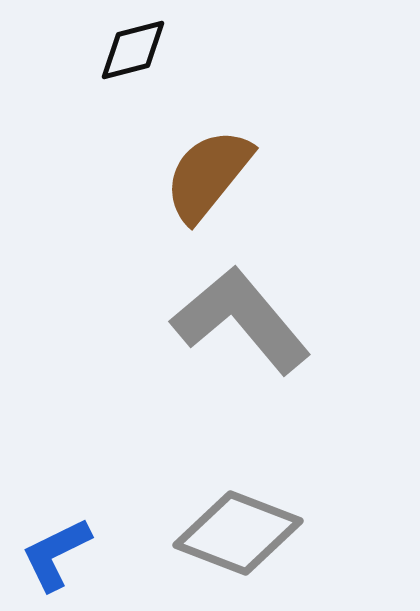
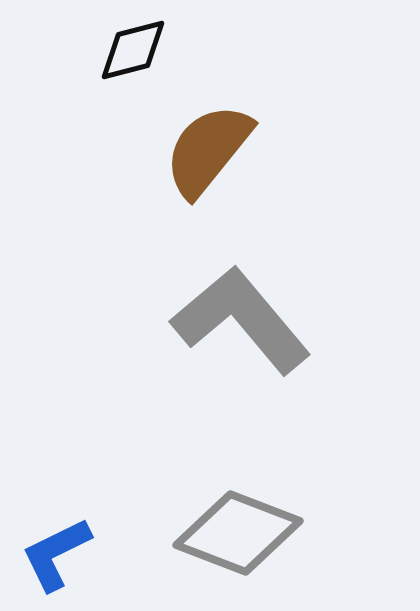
brown semicircle: moved 25 px up
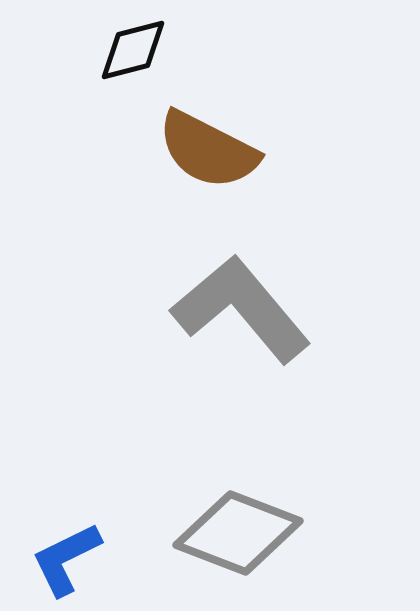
brown semicircle: rotated 102 degrees counterclockwise
gray L-shape: moved 11 px up
blue L-shape: moved 10 px right, 5 px down
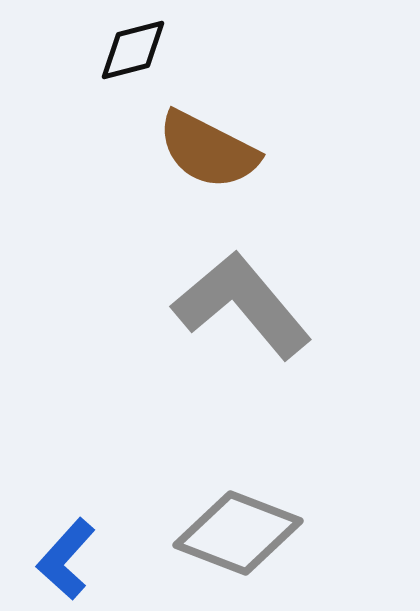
gray L-shape: moved 1 px right, 4 px up
blue L-shape: rotated 22 degrees counterclockwise
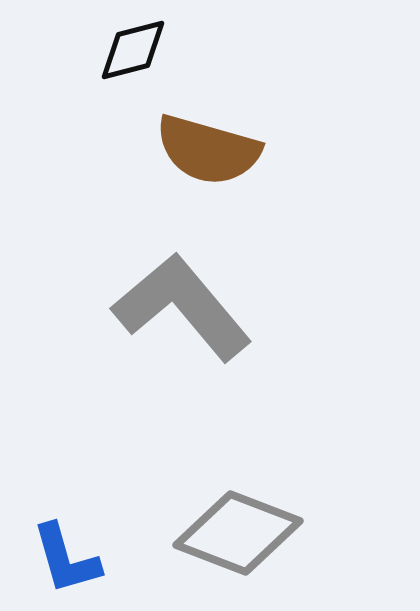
brown semicircle: rotated 11 degrees counterclockwise
gray L-shape: moved 60 px left, 2 px down
blue L-shape: rotated 58 degrees counterclockwise
